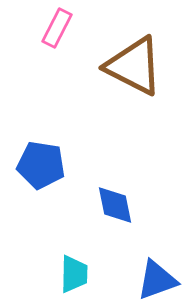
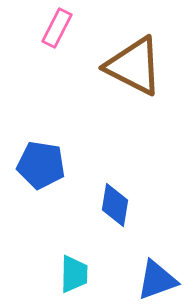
blue diamond: rotated 21 degrees clockwise
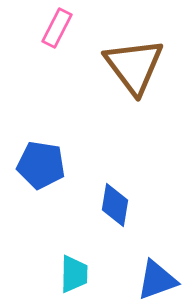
brown triangle: rotated 26 degrees clockwise
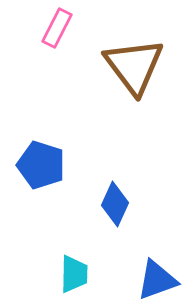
blue pentagon: rotated 9 degrees clockwise
blue diamond: moved 1 px up; rotated 15 degrees clockwise
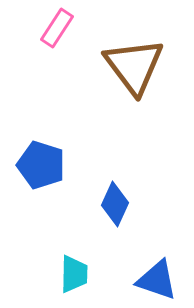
pink rectangle: rotated 6 degrees clockwise
blue triangle: rotated 39 degrees clockwise
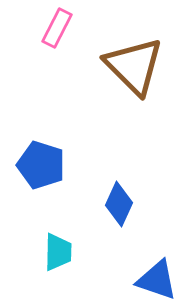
pink rectangle: rotated 6 degrees counterclockwise
brown triangle: rotated 8 degrees counterclockwise
blue diamond: moved 4 px right
cyan trapezoid: moved 16 px left, 22 px up
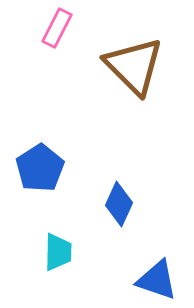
blue pentagon: moved 1 px left, 3 px down; rotated 21 degrees clockwise
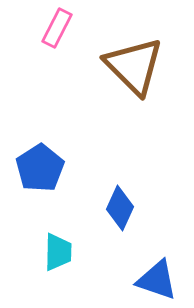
blue diamond: moved 1 px right, 4 px down
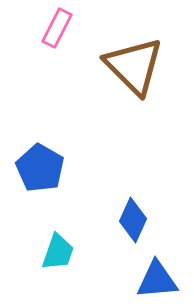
blue pentagon: rotated 9 degrees counterclockwise
blue diamond: moved 13 px right, 12 px down
cyan trapezoid: rotated 18 degrees clockwise
blue triangle: rotated 24 degrees counterclockwise
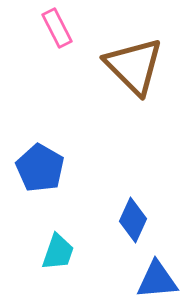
pink rectangle: rotated 54 degrees counterclockwise
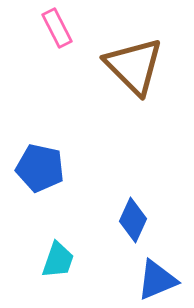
blue pentagon: rotated 18 degrees counterclockwise
cyan trapezoid: moved 8 px down
blue triangle: rotated 18 degrees counterclockwise
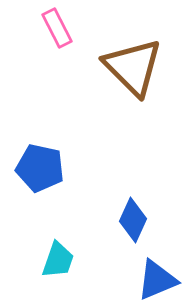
brown triangle: moved 1 px left, 1 px down
